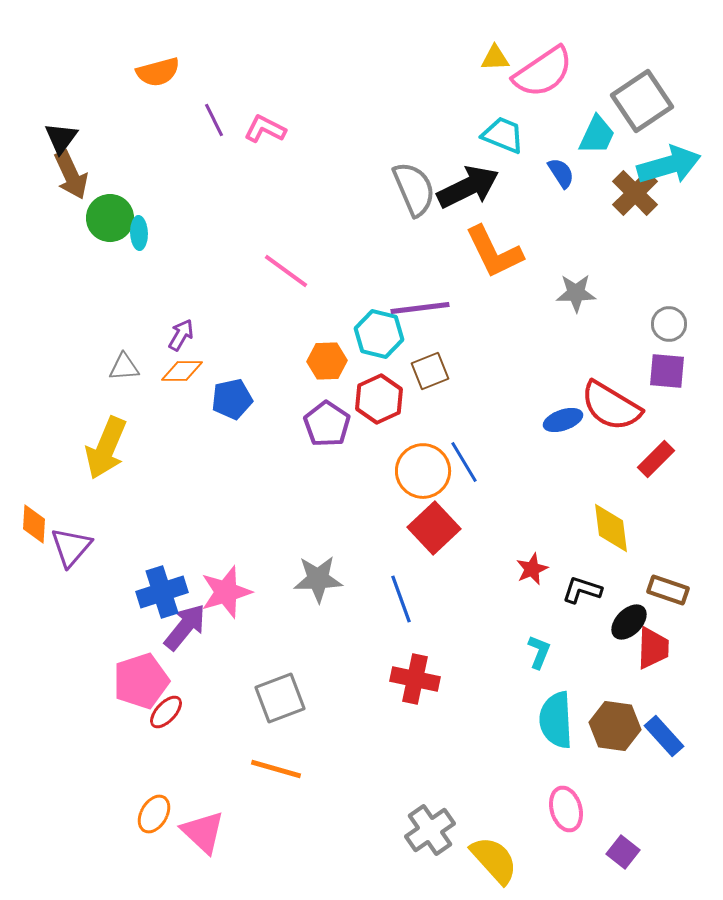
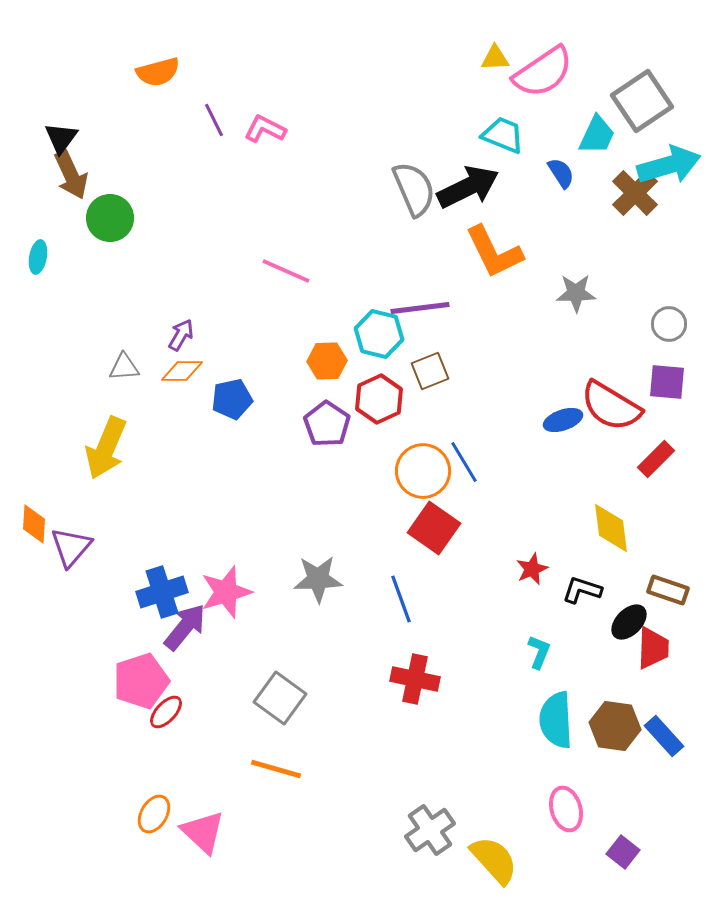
cyan ellipse at (139, 233): moved 101 px left, 24 px down; rotated 12 degrees clockwise
pink line at (286, 271): rotated 12 degrees counterclockwise
purple square at (667, 371): moved 11 px down
red square at (434, 528): rotated 12 degrees counterclockwise
gray square at (280, 698): rotated 33 degrees counterclockwise
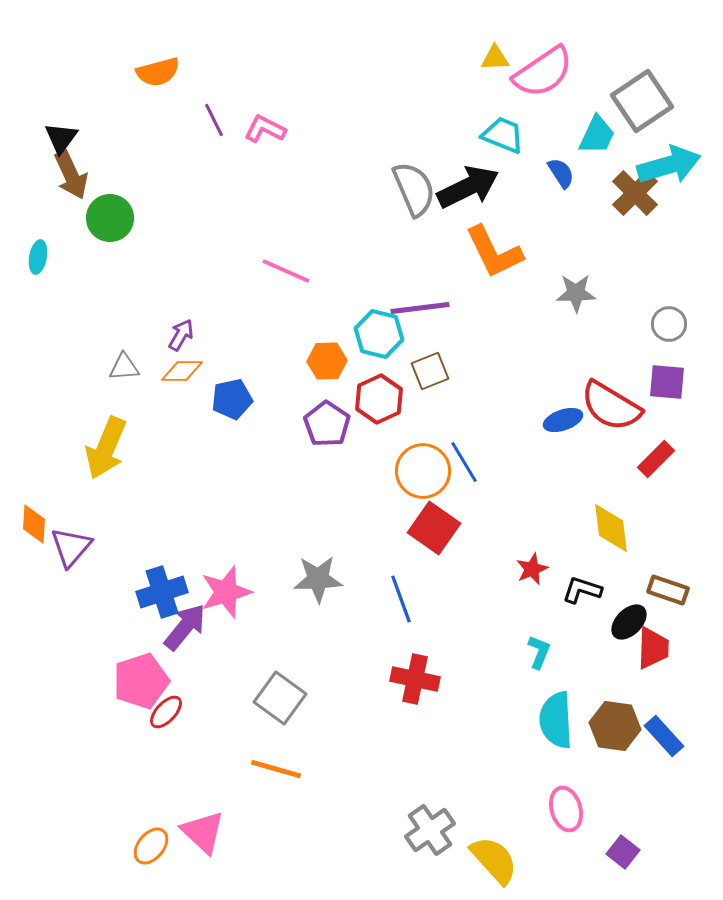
orange ellipse at (154, 814): moved 3 px left, 32 px down; rotated 9 degrees clockwise
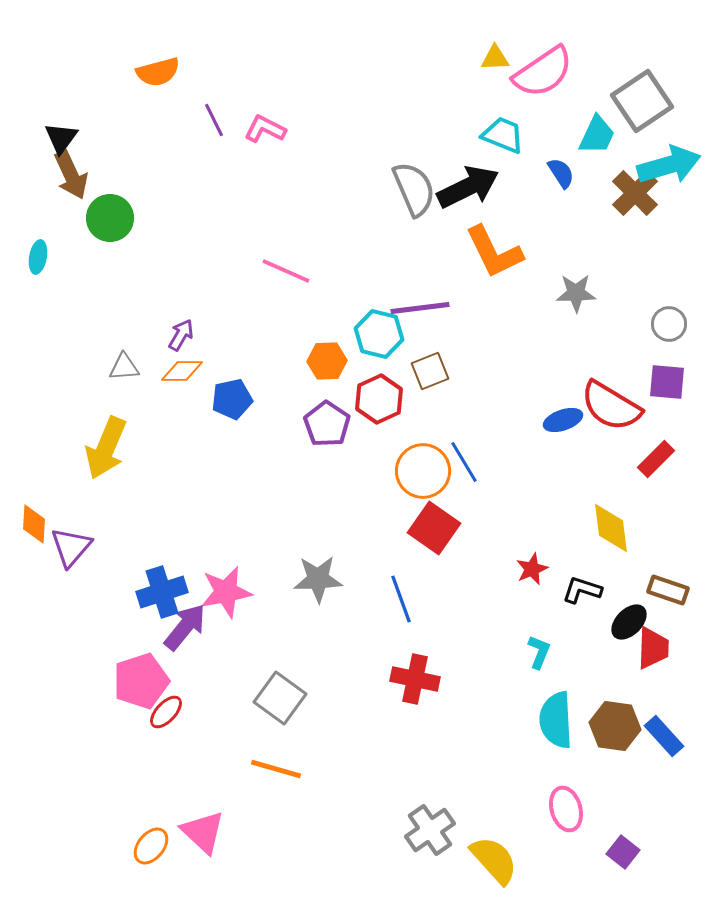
pink star at (226, 592): rotated 6 degrees clockwise
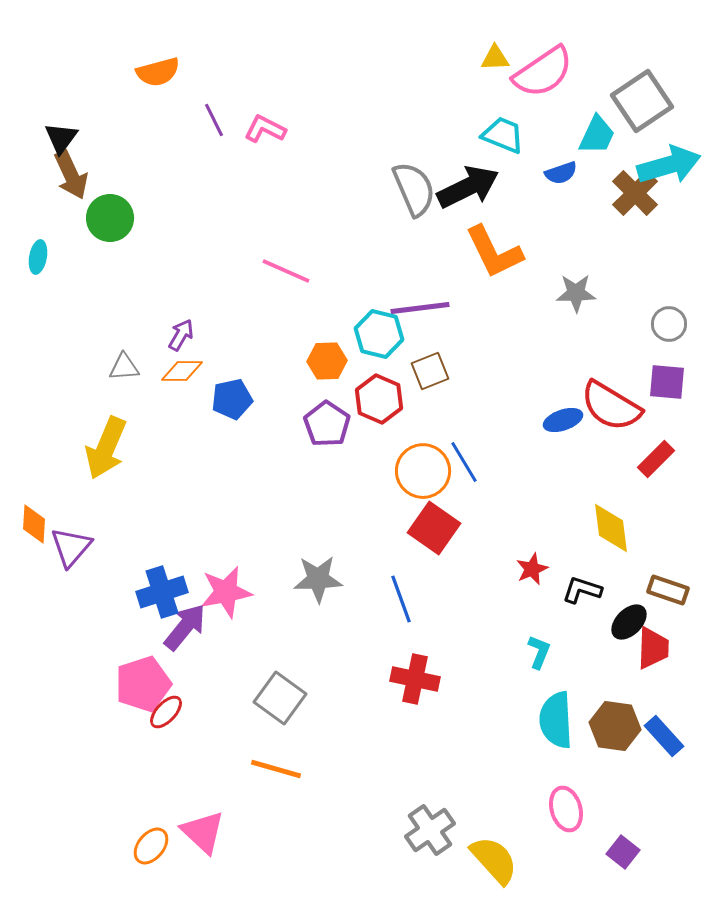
blue semicircle at (561, 173): rotated 104 degrees clockwise
red hexagon at (379, 399): rotated 12 degrees counterclockwise
pink pentagon at (141, 681): moved 2 px right, 3 px down
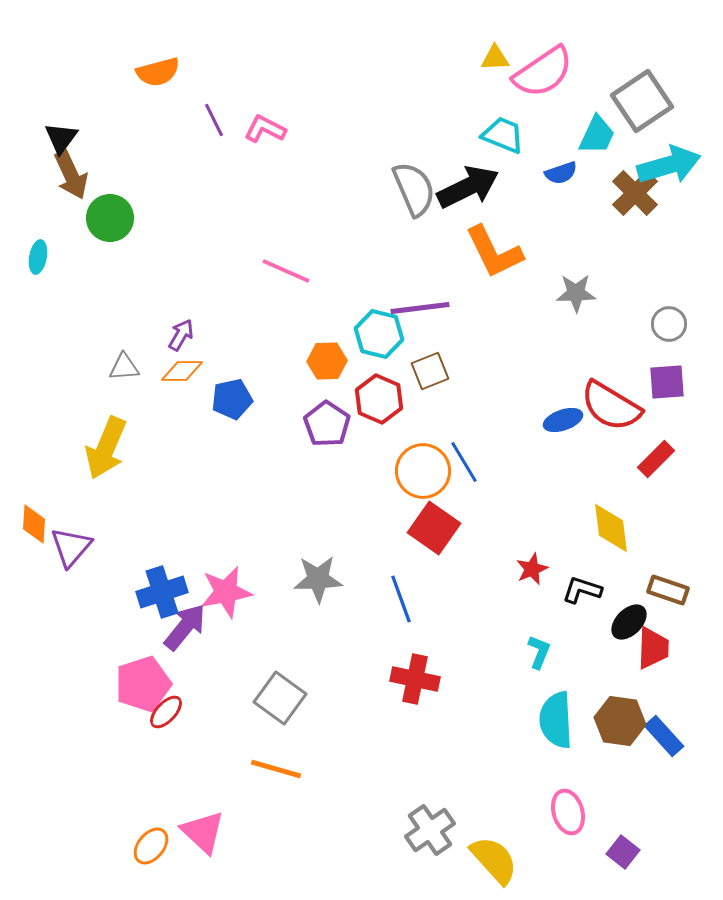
purple square at (667, 382): rotated 9 degrees counterclockwise
brown hexagon at (615, 726): moved 5 px right, 5 px up
pink ellipse at (566, 809): moved 2 px right, 3 px down
